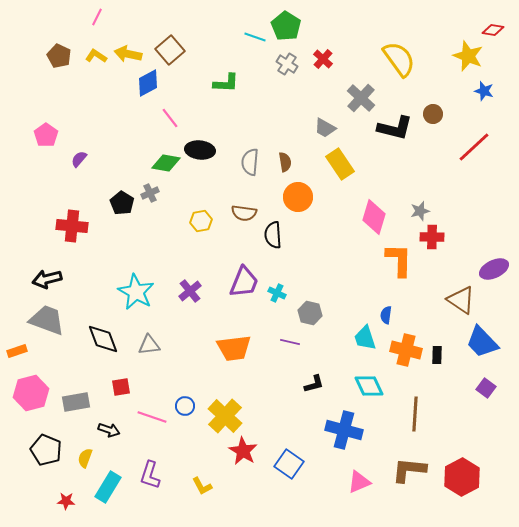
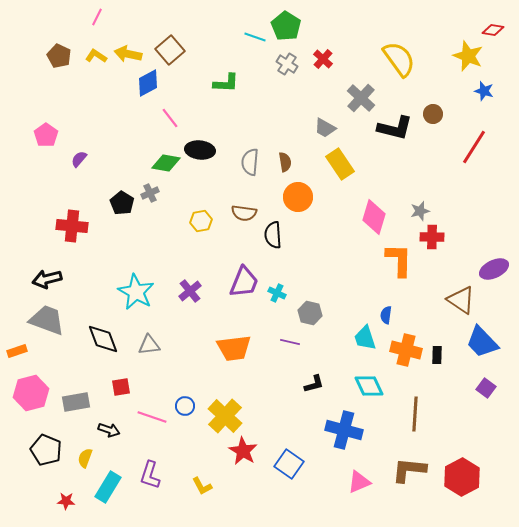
red line at (474, 147): rotated 15 degrees counterclockwise
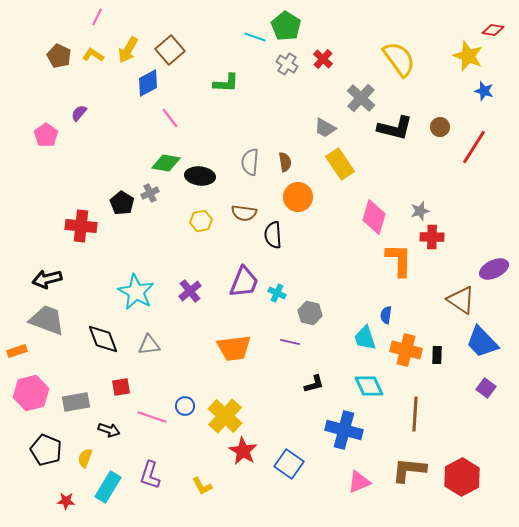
yellow arrow at (128, 54): moved 4 px up; rotated 72 degrees counterclockwise
yellow L-shape at (96, 56): moved 3 px left, 1 px up
brown circle at (433, 114): moved 7 px right, 13 px down
black ellipse at (200, 150): moved 26 px down
purple semicircle at (79, 159): moved 46 px up
red cross at (72, 226): moved 9 px right
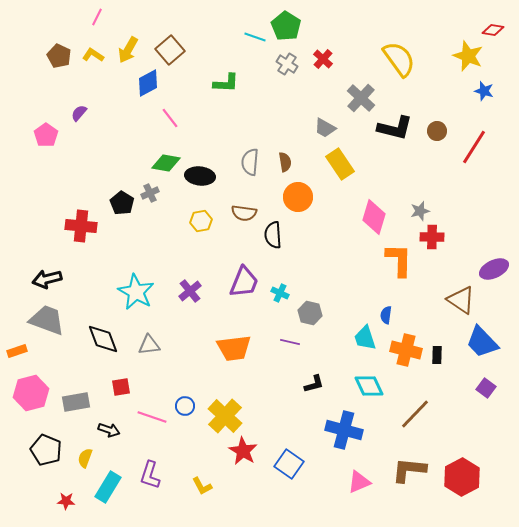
brown circle at (440, 127): moved 3 px left, 4 px down
cyan cross at (277, 293): moved 3 px right
brown line at (415, 414): rotated 40 degrees clockwise
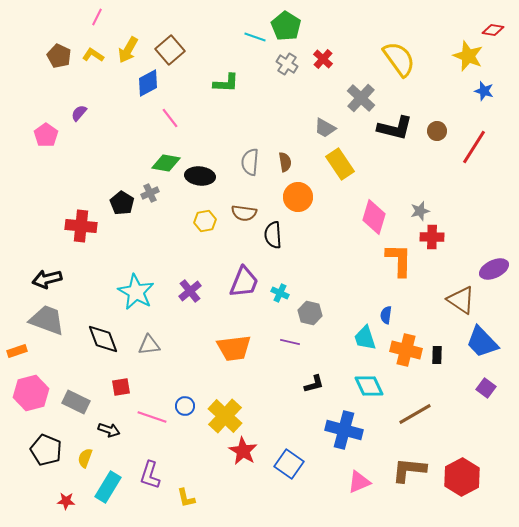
yellow hexagon at (201, 221): moved 4 px right
gray rectangle at (76, 402): rotated 36 degrees clockwise
brown line at (415, 414): rotated 16 degrees clockwise
yellow L-shape at (202, 486): moved 16 px left, 12 px down; rotated 15 degrees clockwise
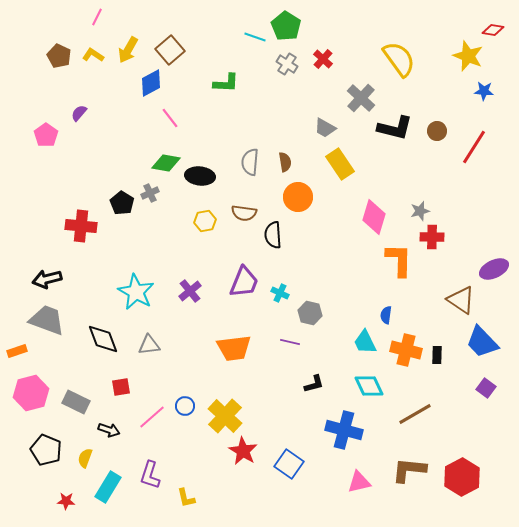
blue diamond at (148, 83): moved 3 px right
blue star at (484, 91): rotated 12 degrees counterclockwise
cyan trapezoid at (365, 338): moved 4 px down; rotated 8 degrees counterclockwise
pink line at (152, 417): rotated 60 degrees counterclockwise
pink triangle at (359, 482): rotated 10 degrees clockwise
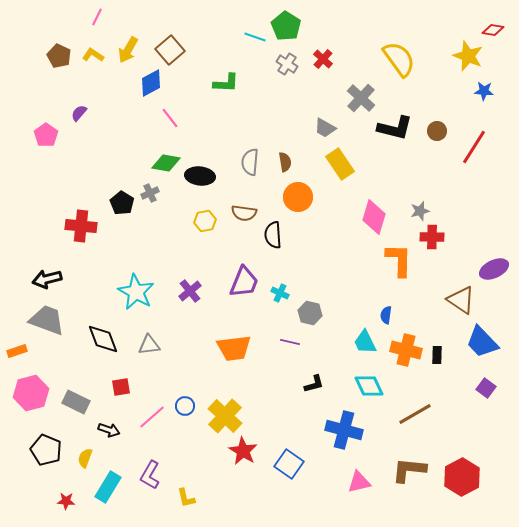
purple L-shape at (150, 475): rotated 12 degrees clockwise
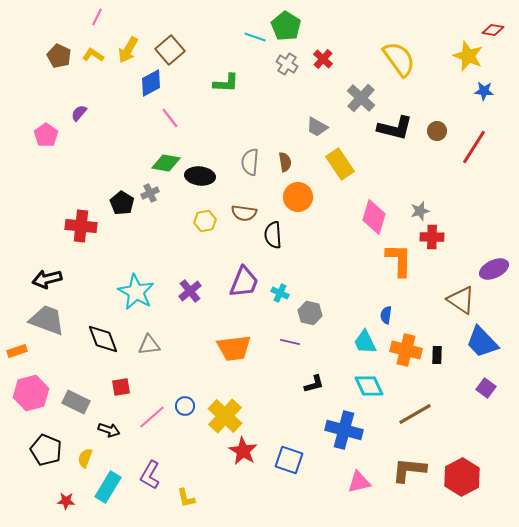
gray trapezoid at (325, 128): moved 8 px left, 1 px up
blue square at (289, 464): moved 4 px up; rotated 16 degrees counterclockwise
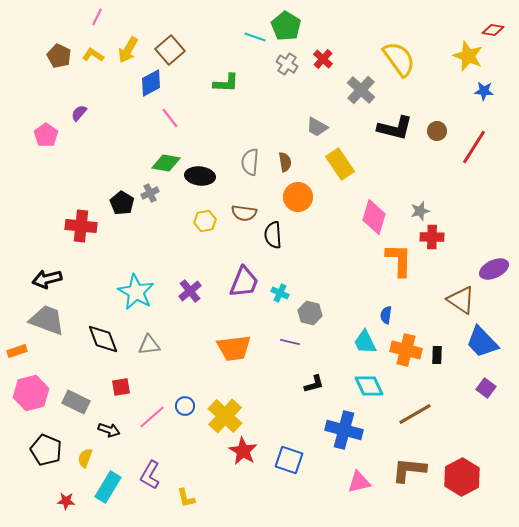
gray cross at (361, 98): moved 8 px up
